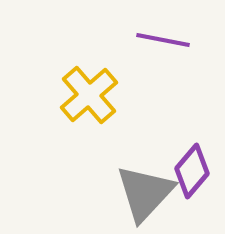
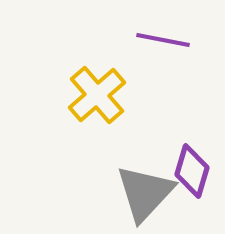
yellow cross: moved 8 px right
purple diamond: rotated 24 degrees counterclockwise
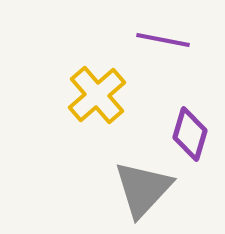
purple diamond: moved 2 px left, 37 px up
gray triangle: moved 2 px left, 4 px up
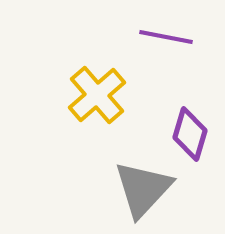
purple line: moved 3 px right, 3 px up
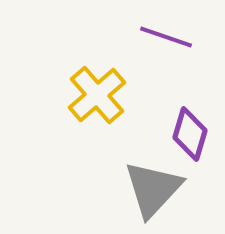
purple line: rotated 8 degrees clockwise
gray triangle: moved 10 px right
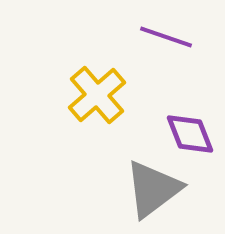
purple diamond: rotated 38 degrees counterclockwise
gray triangle: rotated 10 degrees clockwise
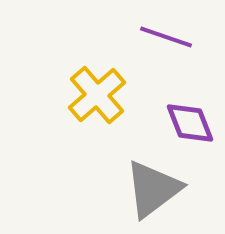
purple diamond: moved 11 px up
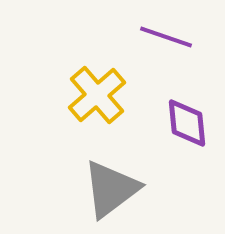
purple diamond: moved 3 px left; rotated 16 degrees clockwise
gray triangle: moved 42 px left
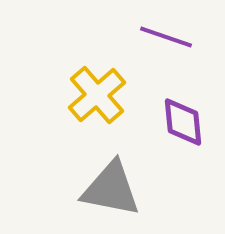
purple diamond: moved 4 px left, 1 px up
gray triangle: rotated 48 degrees clockwise
